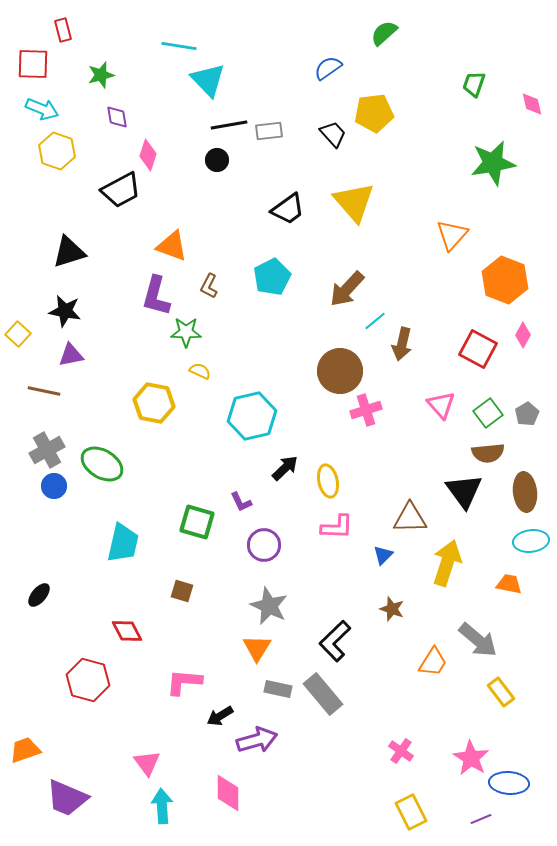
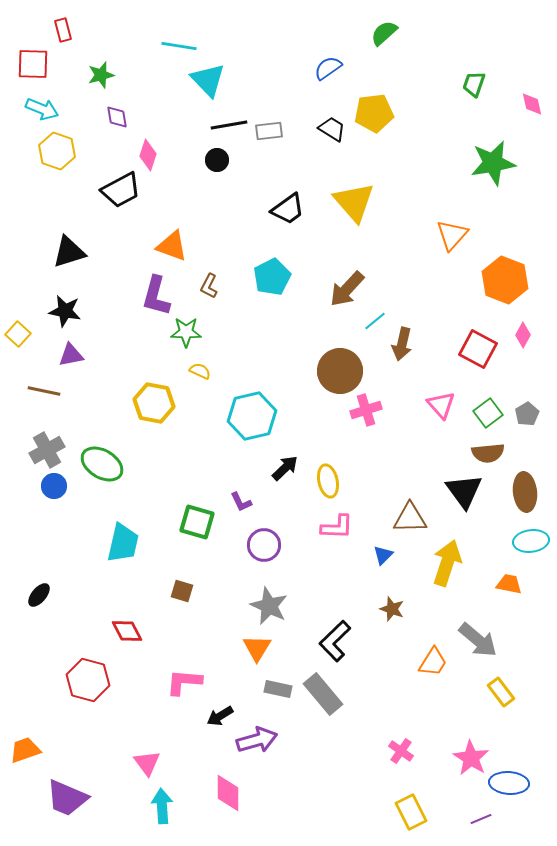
black trapezoid at (333, 134): moved 1 px left, 5 px up; rotated 16 degrees counterclockwise
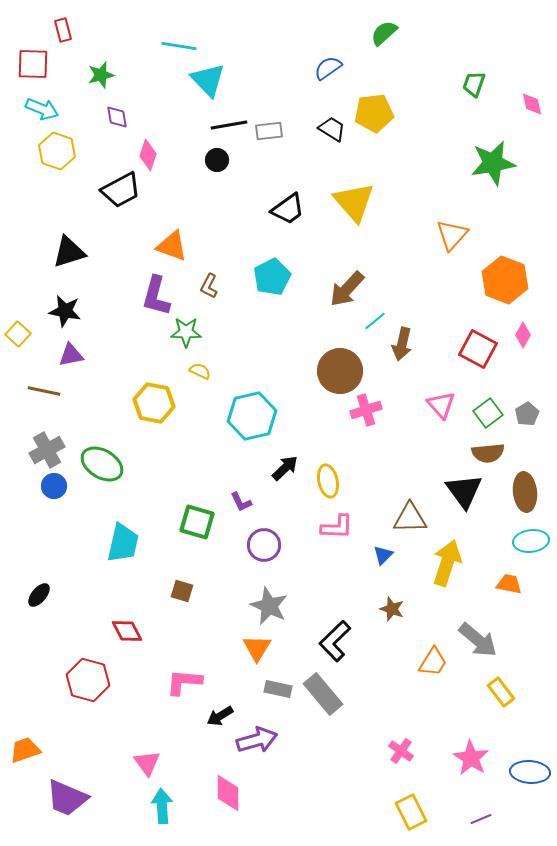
blue ellipse at (509, 783): moved 21 px right, 11 px up
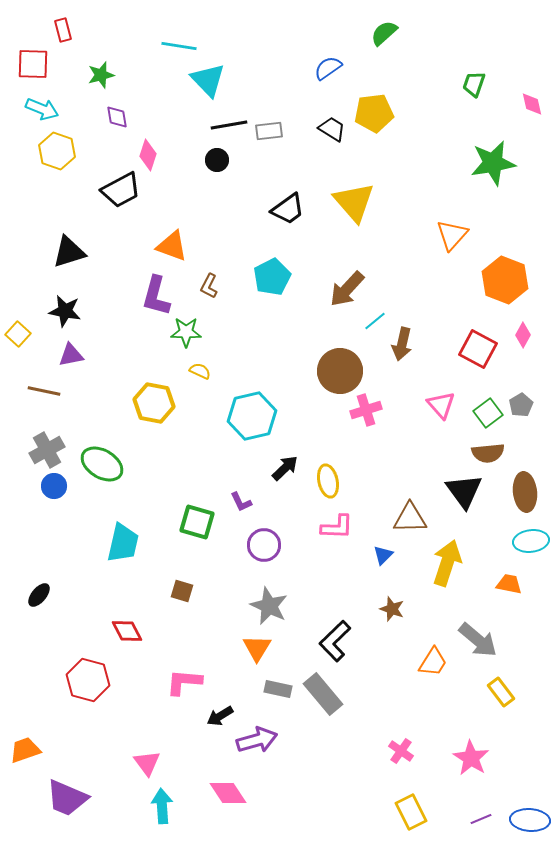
gray pentagon at (527, 414): moved 6 px left, 9 px up
blue ellipse at (530, 772): moved 48 px down
pink diamond at (228, 793): rotated 33 degrees counterclockwise
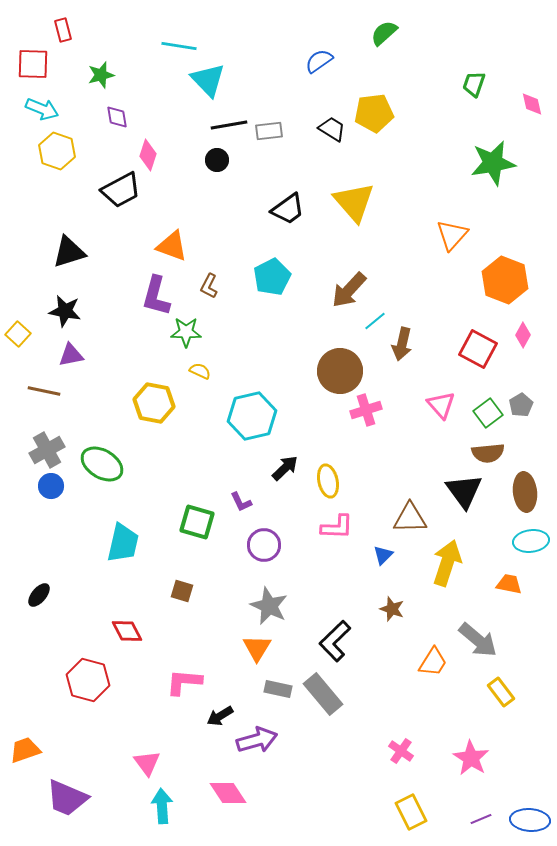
blue semicircle at (328, 68): moved 9 px left, 7 px up
brown arrow at (347, 289): moved 2 px right, 1 px down
blue circle at (54, 486): moved 3 px left
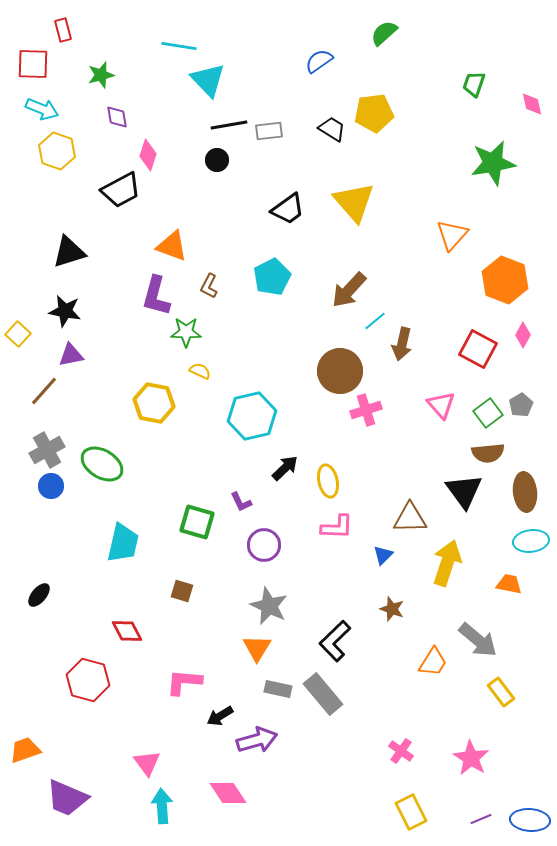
brown line at (44, 391): rotated 60 degrees counterclockwise
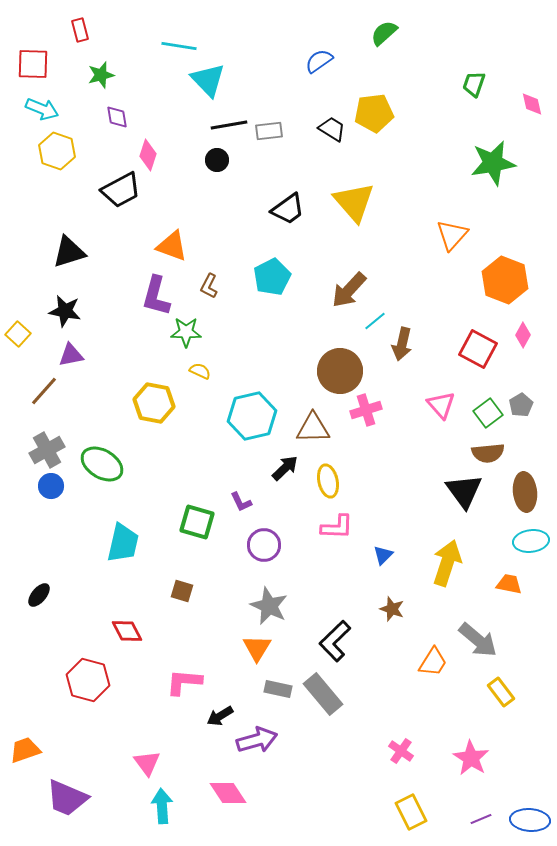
red rectangle at (63, 30): moved 17 px right
brown triangle at (410, 518): moved 97 px left, 90 px up
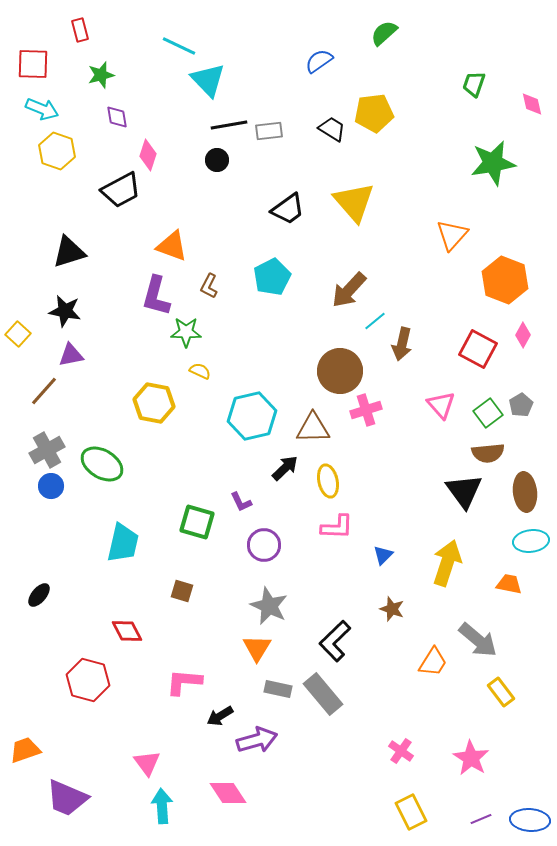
cyan line at (179, 46): rotated 16 degrees clockwise
